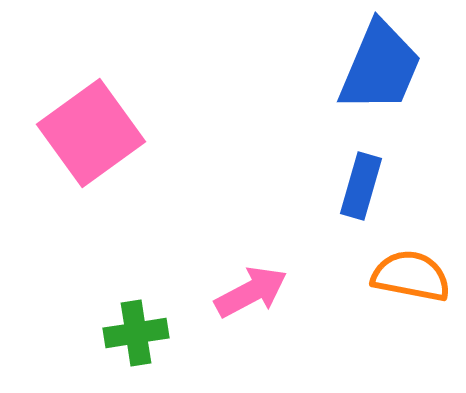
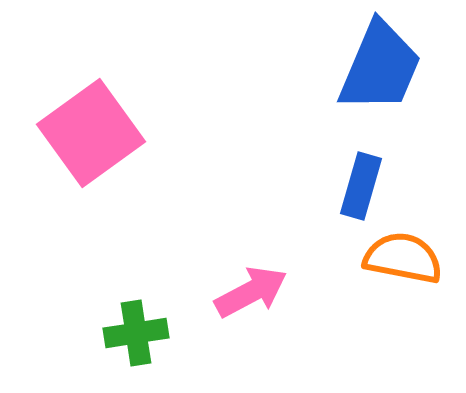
orange semicircle: moved 8 px left, 18 px up
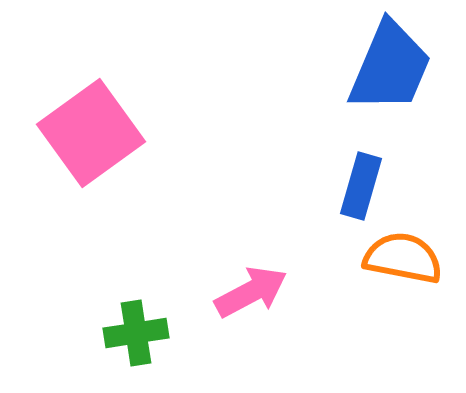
blue trapezoid: moved 10 px right
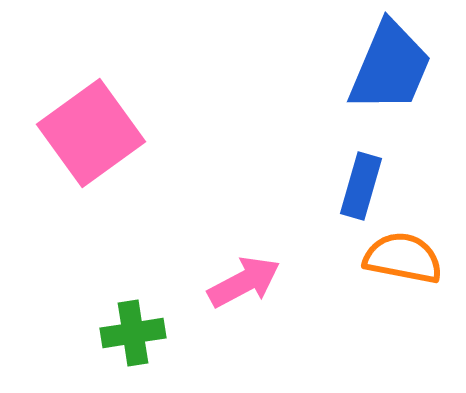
pink arrow: moved 7 px left, 10 px up
green cross: moved 3 px left
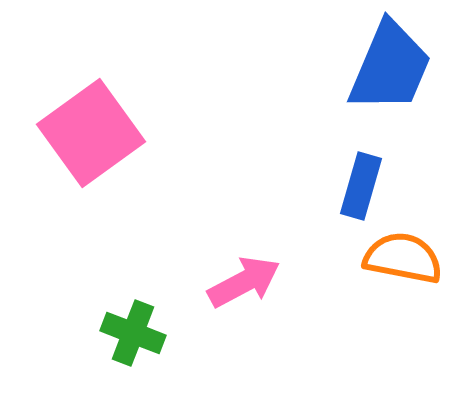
green cross: rotated 30 degrees clockwise
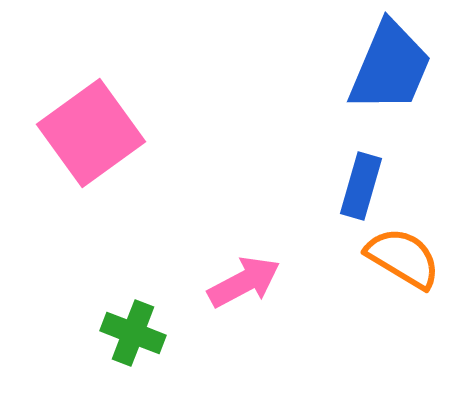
orange semicircle: rotated 20 degrees clockwise
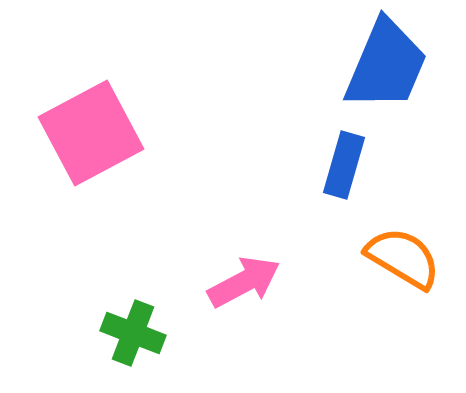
blue trapezoid: moved 4 px left, 2 px up
pink square: rotated 8 degrees clockwise
blue rectangle: moved 17 px left, 21 px up
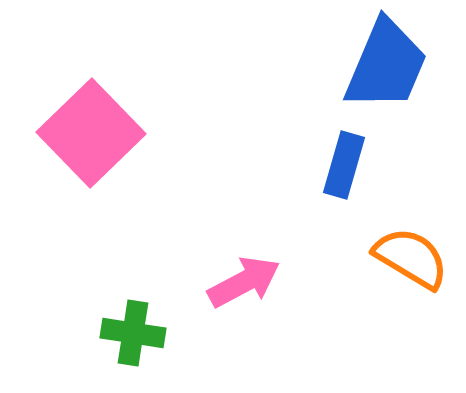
pink square: rotated 16 degrees counterclockwise
orange semicircle: moved 8 px right
green cross: rotated 12 degrees counterclockwise
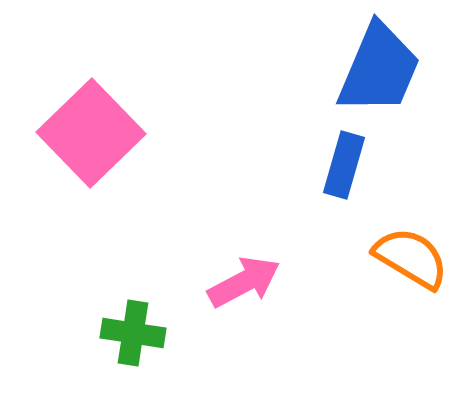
blue trapezoid: moved 7 px left, 4 px down
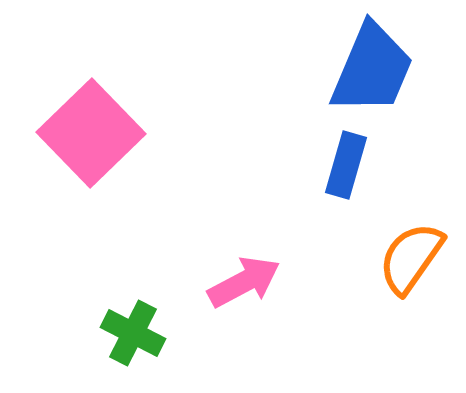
blue trapezoid: moved 7 px left
blue rectangle: moved 2 px right
orange semicircle: rotated 86 degrees counterclockwise
green cross: rotated 18 degrees clockwise
